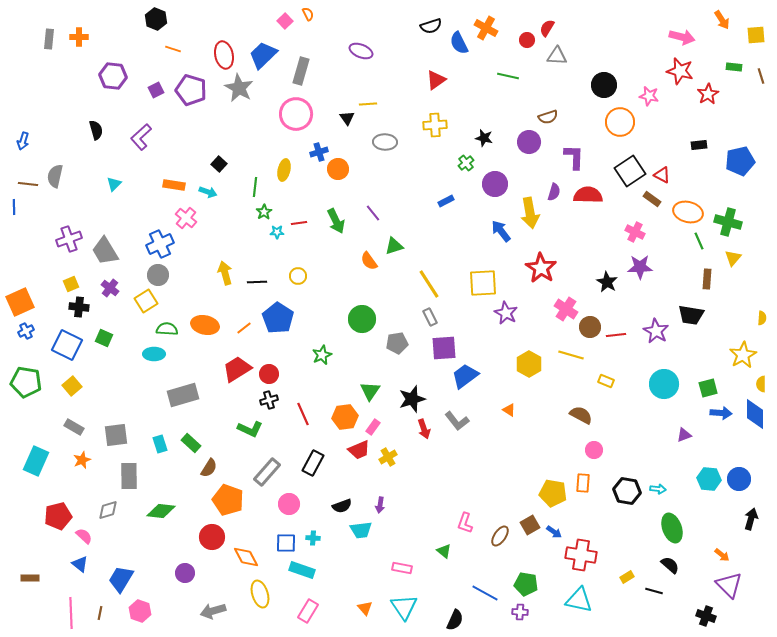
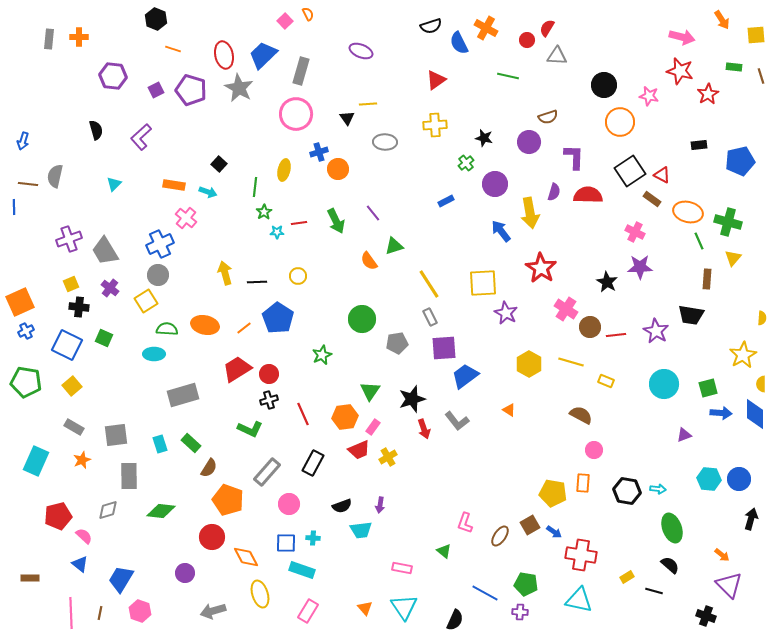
yellow line at (571, 355): moved 7 px down
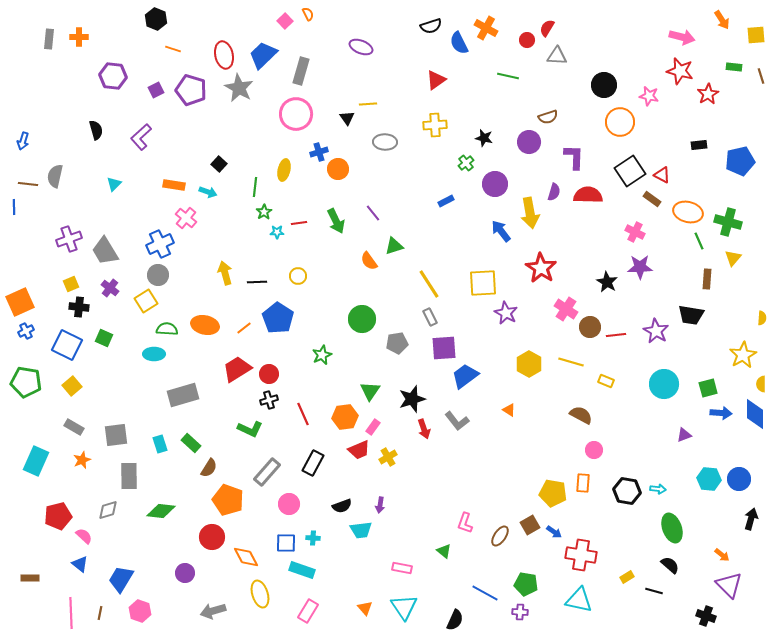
purple ellipse at (361, 51): moved 4 px up
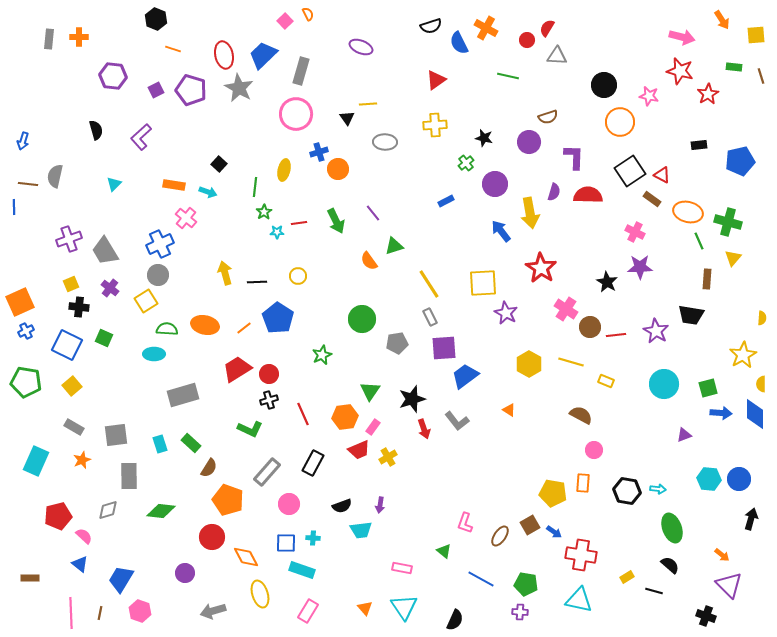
blue line at (485, 593): moved 4 px left, 14 px up
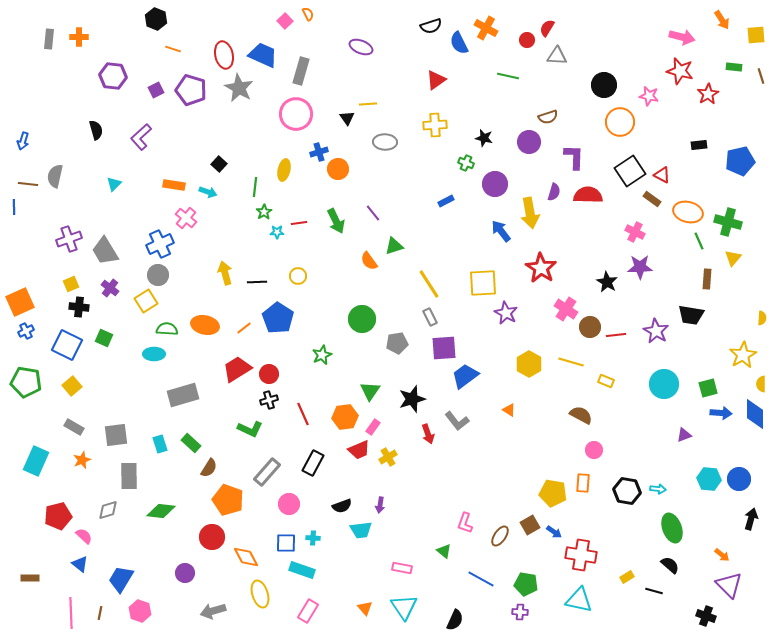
blue trapezoid at (263, 55): rotated 68 degrees clockwise
green cross at (466, 163): rotated 28 degrees counterclockwise
red arrow at (424, 429): moved 4 px right, 5 px down
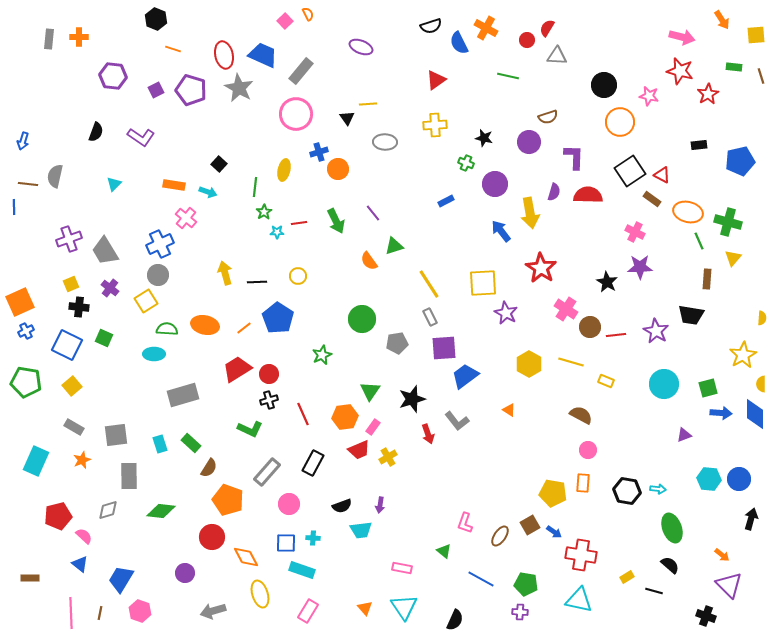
gray rectangle at (301, 71): rotated 24 degrees clockwise
black semicircle at (96, 130): moved 2 px down; rotated 36 degrees clockwise
purple L-shape at (141, 137): rotated 104 degrees counterclockwise
pink circle at (594, 450): moved 6 px left
